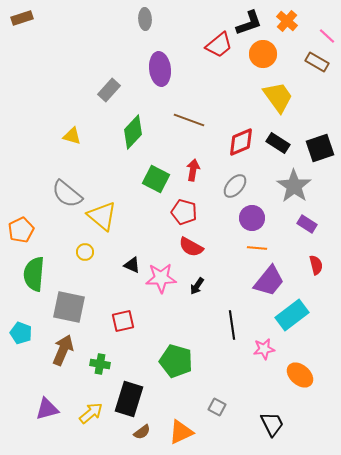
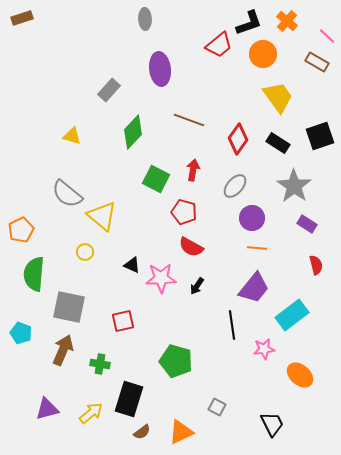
red diamond at (241, 142): moved 3 px left, 3 px up; rotated 32 degrees counterclockwise
black square at (320, 148): moved 12 px up
purple trapezoid at (269, 281): moved 15 px left, 7 px down
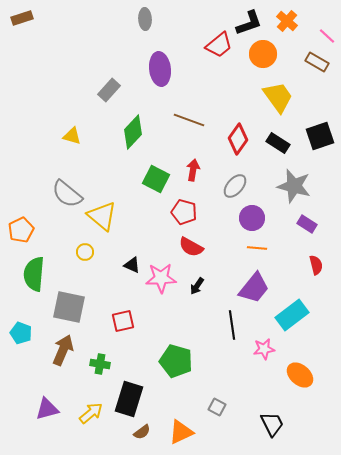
gray star at (294, 186): rotated 20 degrees counterclockwise
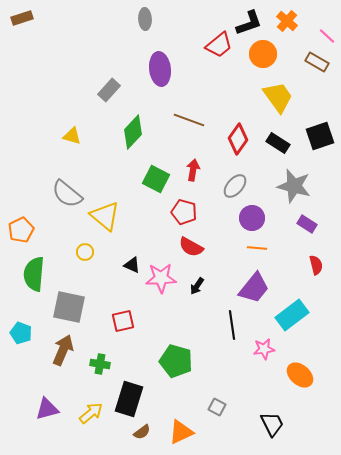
yellow triangle at (102, 216): moved 3 px right
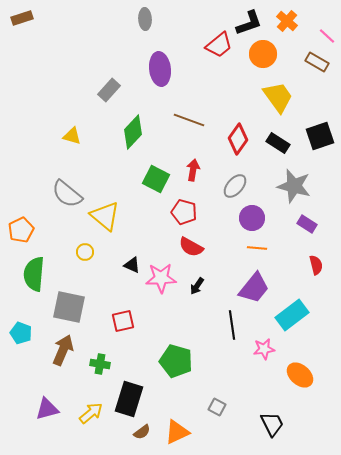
orange triangle at (181, 432): moved 4 px left
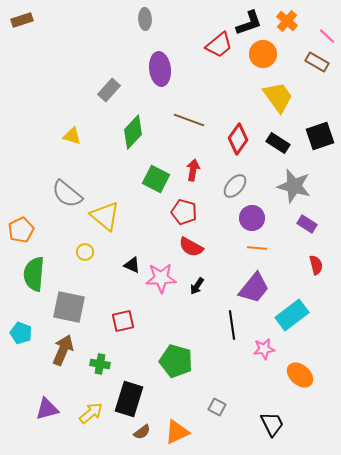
brown rectangle at (22, 18): moved 2 px down
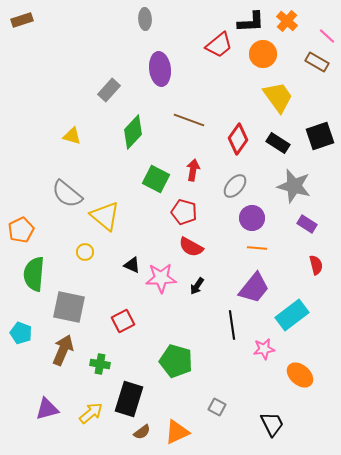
black L-shape at (249, 23): moved 2 px right, 1 px up; rotated 16 degrees clockwise
red square at (123, 321): rotated 15 degrees counterclockwise
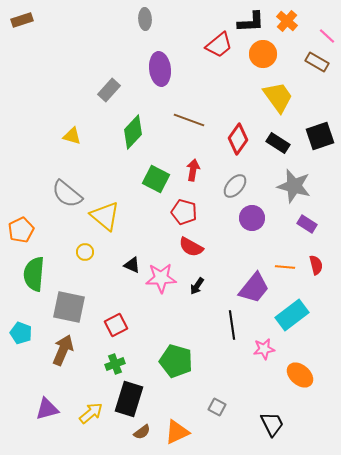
orange line at (257, 248): moved 28 px right, 19 px down
red square at (123, 321): moved 7 px left, 4 px down
green cross at (100, 364): moved 15 px right; rotated 30 degrees counterclockwise
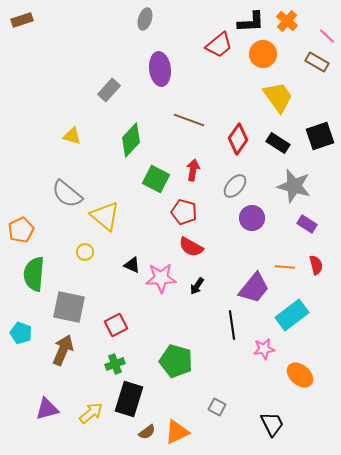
gray ellipse at (145, 19): rotated 20 degrees clockwise
green diamond at (133, 132): moved 2 px left, 8 px down
brown semicircle at (142, 432): moved 5 px right
